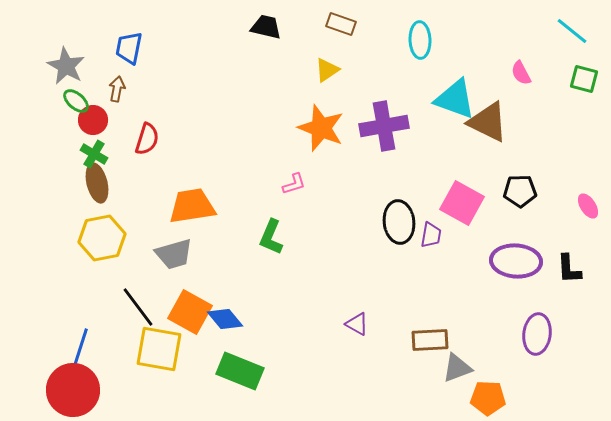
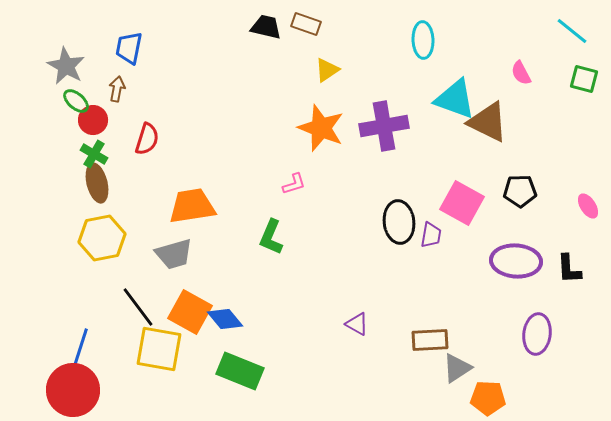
brown rectangle at (341, 24): moved 35 px left
cyan ellipse at (420, 40): moved 3 px right
gray triangle at (457, 368): rotated 12 degrees counterclockwise
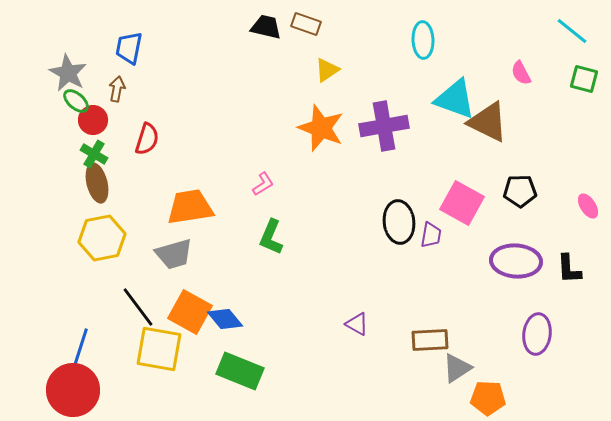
gray star at (66, 66): moved 2 px right, 7 px down
pink L-shape at (294, 184): moved 31 px left; rotated 15 degrees counterclockwise
orange trapezoid at (192, 206): moved 2 px left, 1 px down
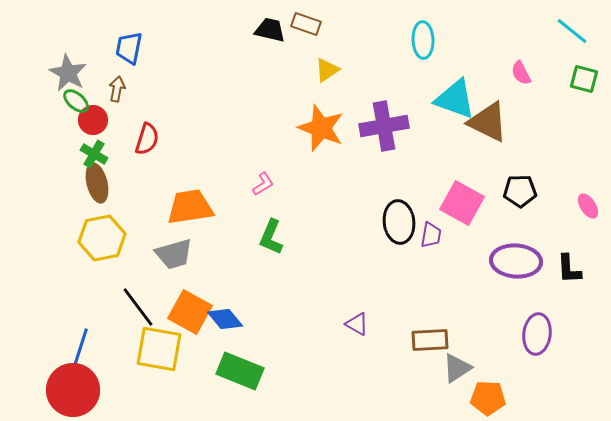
black trapezoid at (266, 27): moved 4 px right, 3 px down
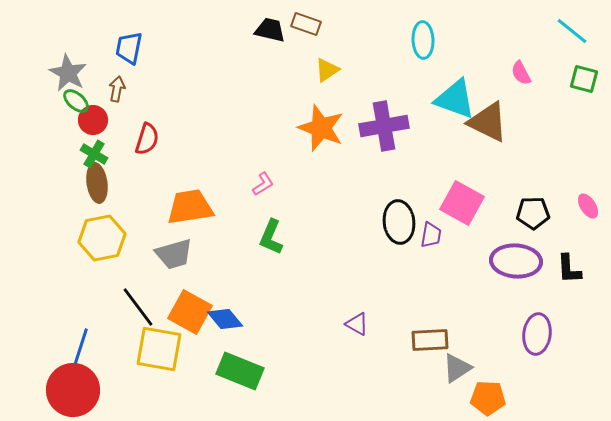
brown ellipse at (97, 183): rotated 6 degrees clockwise
black pentagon at (520, 191): moved 13 px right, 22 px down
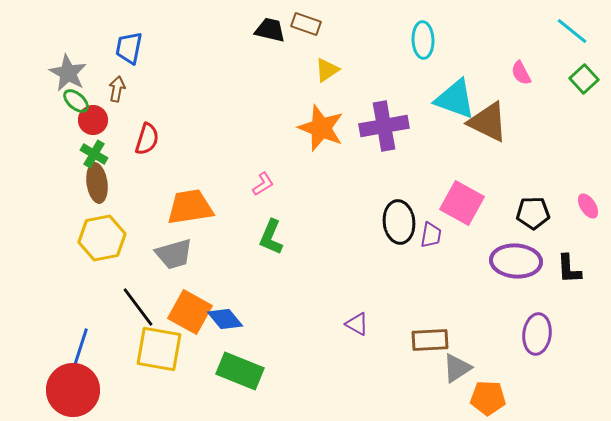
green square at (584, 79): rotated 32 degrees clockwise
